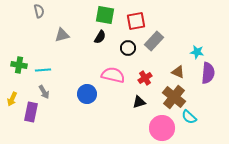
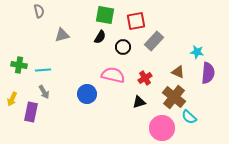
black circle: moved 5 px left, 1 px up
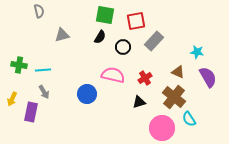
purple semicircle: moved 4 px down; rotated 35 degrees counterclockwise
cyan semicircle: moved 2 px down; rotated 14 degrees clockwise
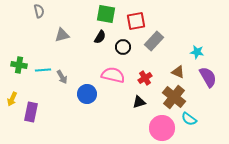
green square: moved 1 px right, 1 px up
gray arrow: moved 18 px right, 15 px up
cyan semicircle: rotated 21 degrees counterclockwise
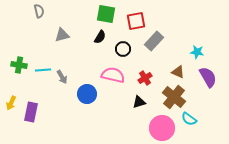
black circle: moved 2 px down
yellow arrow: moved 1 px left, 4 px down
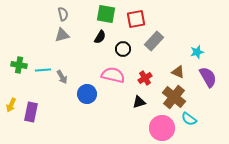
gray semicircle: moved 24 px right, 3 px down
red square: moved 2 px up
cyan star: rotated 24 degrees counterclockwise
yellow arrow: moved 2 px down
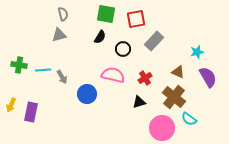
gray triangle: moved 3 px left
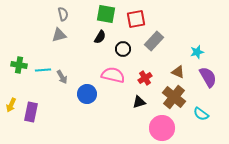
cyan semicircle: moved 12 px right, 5 px up
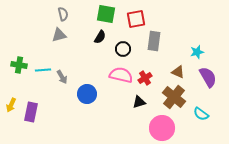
gray rectangle: rotated 36 degrees counterclockwise
pink semicircle: moved 8 px right
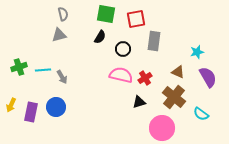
green cross: moved 2 px down; rotated 28 degrees counterclockwise
blue circle: moved 31 px left, 13 px down
